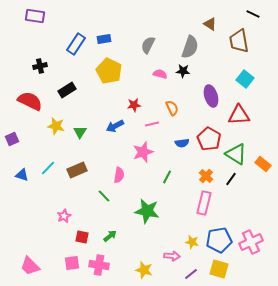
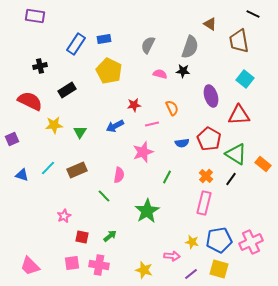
yellow star at (56, 126): moved 2 px left, 1 px up; rotated 18 degrees counterclockwise
green star at (147, 211): rotated 30 degrees clockwise
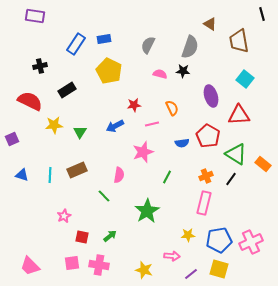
black line at (253, 14): moved 9 px right; rotated 48 degrees clockwise
red pentagon at (209, 139): moved 1 px left, 3 px up
cyan line at (48, 168): moved 2 px right, 7 px down; rotated 42 degrees counterclockwise
orange cross at (206, 176): rotated 24 degrees clockwise
yellow star at (192, 242): moved 4 px left, 7 px up; rotated 16 degrees counterclockwise
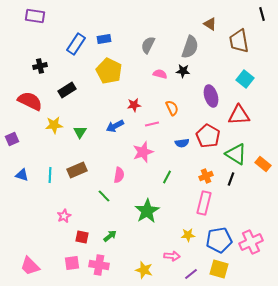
black line at (231, 179): rotated 16 degrees counterclockwise
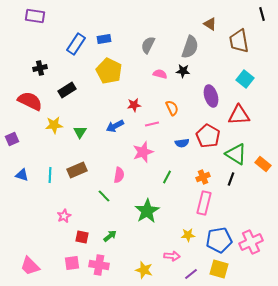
black cross at (40, 66): moved 2 px down
orange cross at (206, 176): moved 3 px left, 1 px down
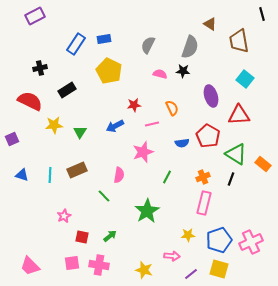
purple rectangle at (35, 16): rotated 36 degrees counterclockwise
blue pentagon at (219, 240): rotated 10 degrees counterclockwise
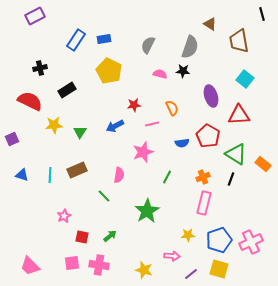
blue rectangle at (76, 44): moved 4 px up
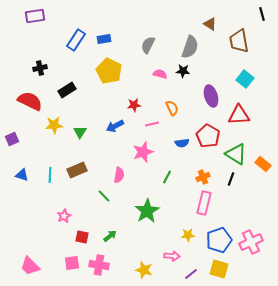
purple rectangle at (35, 16): rotated 18 degrees clockwise
